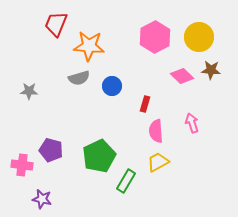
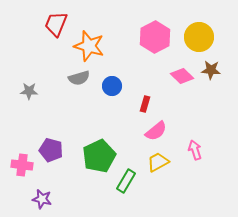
orange star: rotated 12 degrees clockwise
pink arrow: moved 3 px right, 27 px down
pink semicircle: rotated 125 degrees counterclockwise
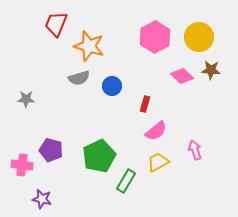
gray star: moved 3 px left, 8 px down
